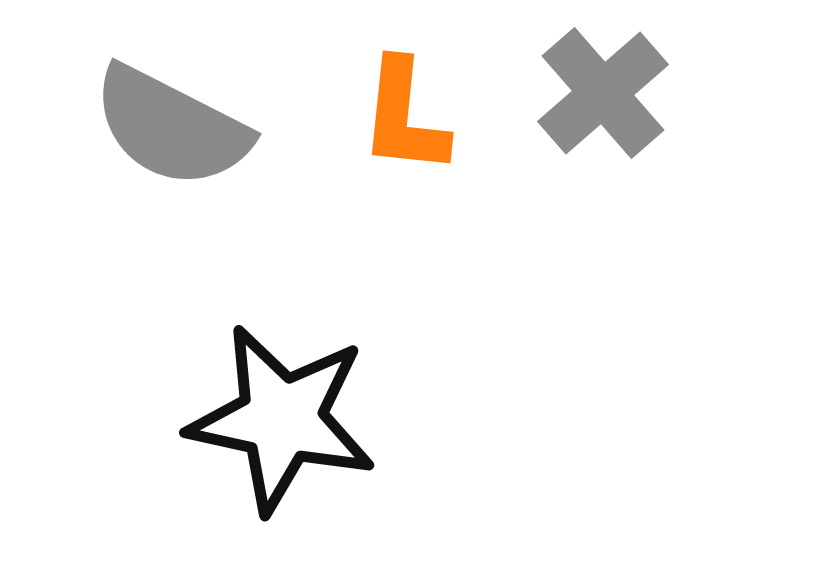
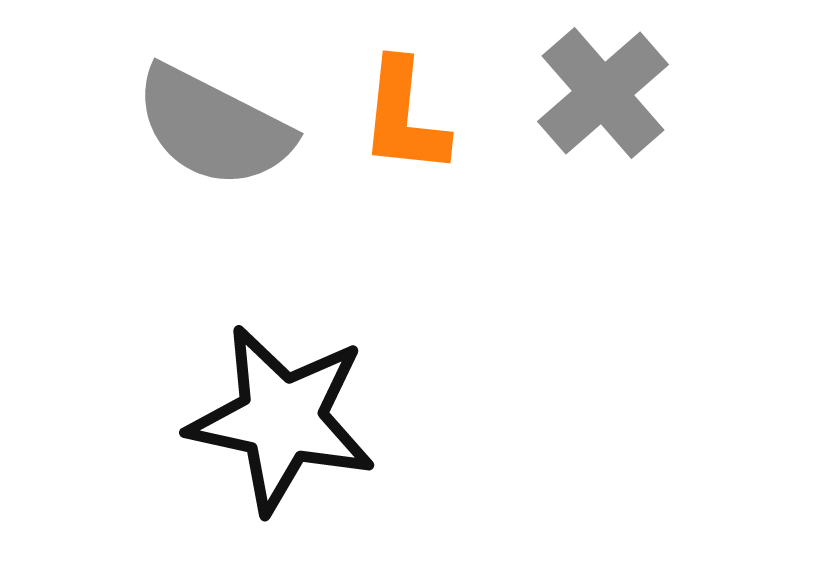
gray semicircle: moved 42 px right
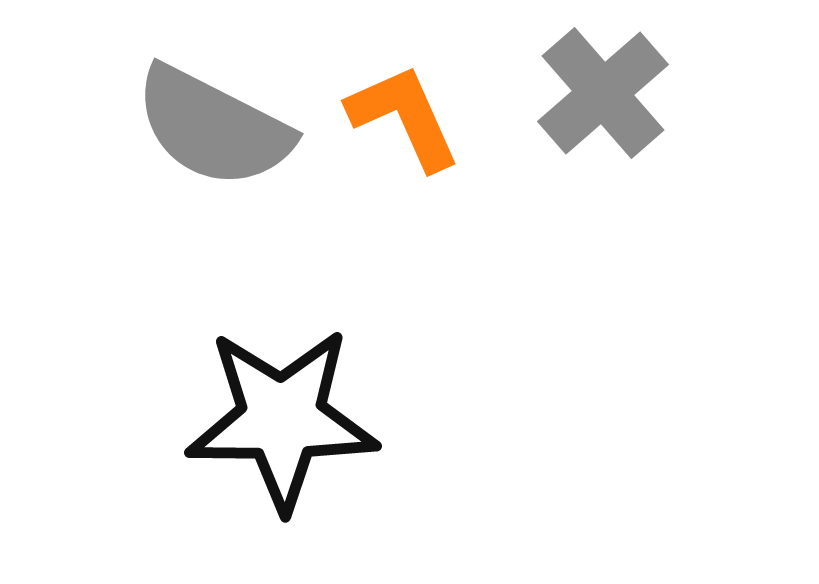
orange L-shape: rotated 150 degrees clockwise
black star: rotated 12 degrees counterclockwise
